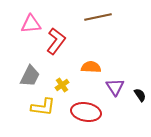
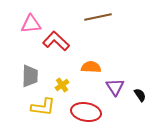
red L-shape: rotated 84 degrees counterclockwise
gray trapezoid: rotated 25 degrees counterclockwise
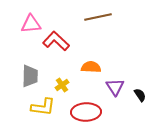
red ellipse: rotated 12 degrees counterclockwise
